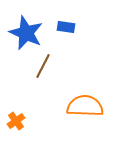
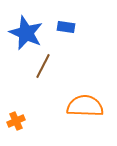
orange cross: rotated 12 degrees clockwise
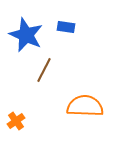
blue star: moved 2 px down
brown line: moved 1 px right, 4 px down
orange cross: rotated 12 degrees counterclockwise
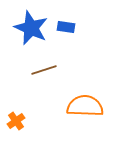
blue star: moved 5 px right, 7 px up
brown line: rotated 45 degrees clockwise
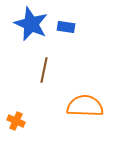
blue star: moved 4 px up
brown line: rotated 60 degrees counterclockwise
orange cross: rotated 30 degrees counterclockwise
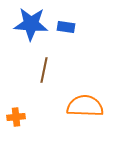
blue star: rotated 20 degrees counterclockwise
orange cross: moved 4 px up; rotated 30 degrees counterclockwise
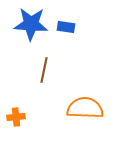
orange semicircle: moved 2 px down
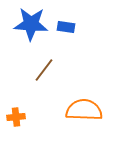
brown line: rotated 25 degrees clockwise
orange semicircle: moved 1 px left, 2 px down
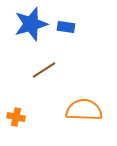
blue star: rotated 20 degrees counterclockwise
brown line: rotated 20 degrees clockwise
orange cross: rotated 18 degrees clockwise
